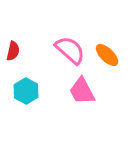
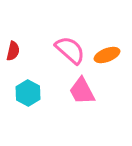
orange ellipse: rotated 65 degrees counterclockwise
cyan hexagon: moved 2 px right, 2 px down
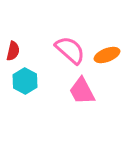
cyan hexagon: moved 3 px left, 12 px up
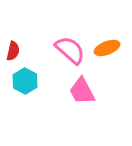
orange ellipse: moved 7 px up
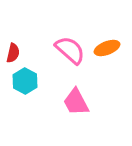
red semicircle: moved 2 px down
pink trapezoid: moved 6 px left, 11 px down
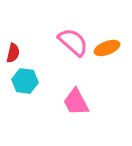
pink semicircle: moved 3 px right, 8 px up
cyan hexagon: rotated 20 degrees counterclockwise
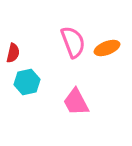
pink semicircle: rotated 28 degrees clockwise
cyan hexagon: moved 2 px right, 1 px down; rotated 20 degrees counterclockwise
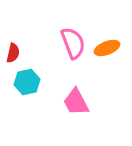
pink semicircle: moved 1 px down
